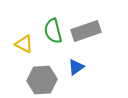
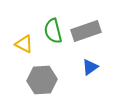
blue triangle: moved 14 px right
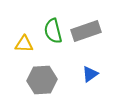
yellow triangle: rotated 24 degrees counterclockwise
blue triangle: moved 7 px down
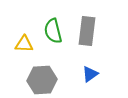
gray rectangle: moved 1 px right; rotated 64 degrees counterclockwise
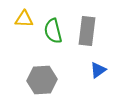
yellow triangle: moved 25 px up
blue triangle: moved 8 px right, 4 px up
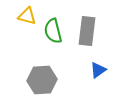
yellow triangle: moved 3 px right, 3 px up; rotated 12 degrees clockwise
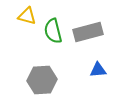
gray rectangle: moved 1 px right, 1 px down; rotated 68 degrees clockwise
blue triangle: rotated 30 degrees clockwise
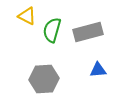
yellow triangle: rotated 12 degrees clockwise
green semicircle: moved 1 px left, 1 px up; rotated 30 degrees clockwise
gray hexagon: moved 2 px right, 1 px up
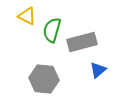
gray rectangle: moved 6 px left, 10 px down
blue triangle: rotated 36 degrees counterclockwise
gray hexagon: rotated 8 degrees clockwise
